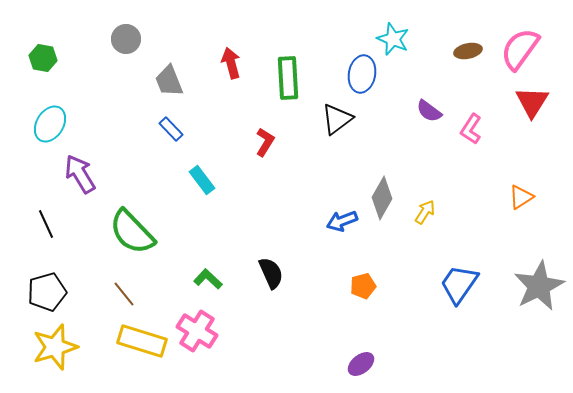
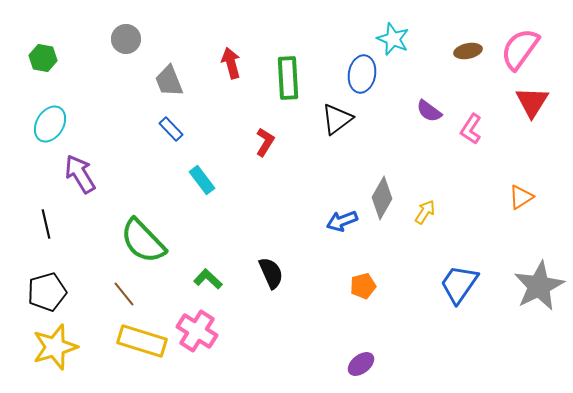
black line: rotated 12 degrees clockwise
green semicircle: moved 11 px right, 9 px down
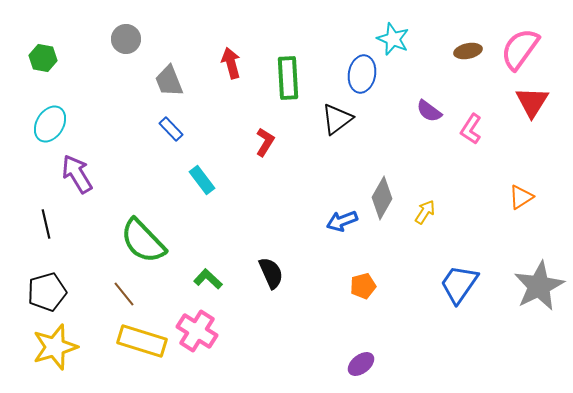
purple arrow: moved 3 px left
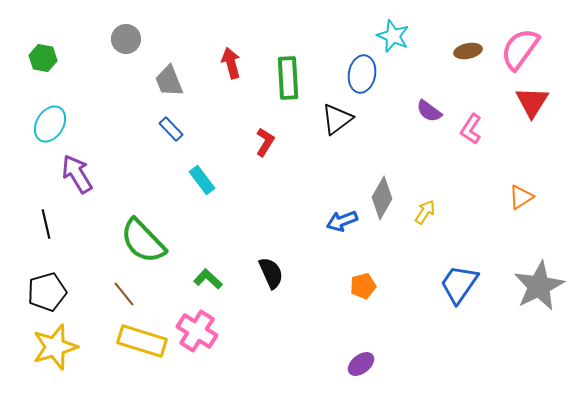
cyan star: moved 3 px up
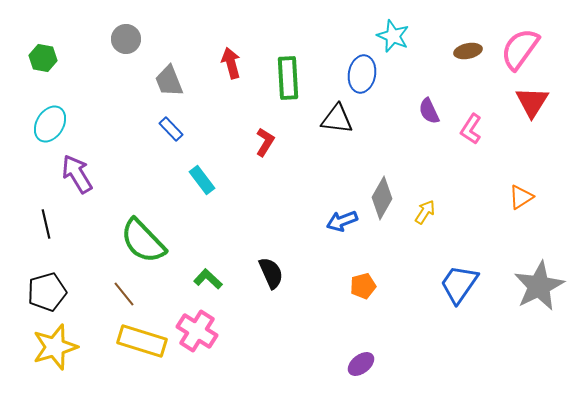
purple semicircle: rotated 28 degrees clockwise
black triangle: rotated 44 degrees clockwise
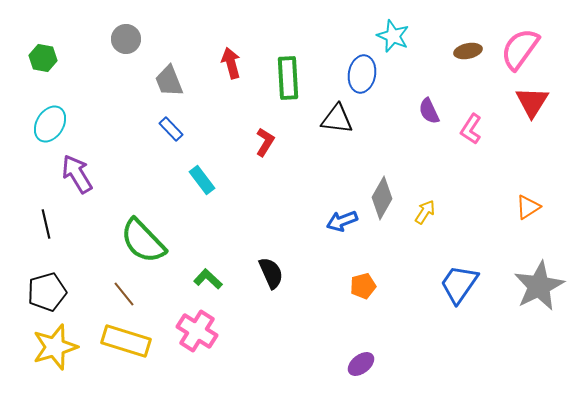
orange triangle: moved 7 px right, 10 px down
yellow rectangle: moved 16 px left
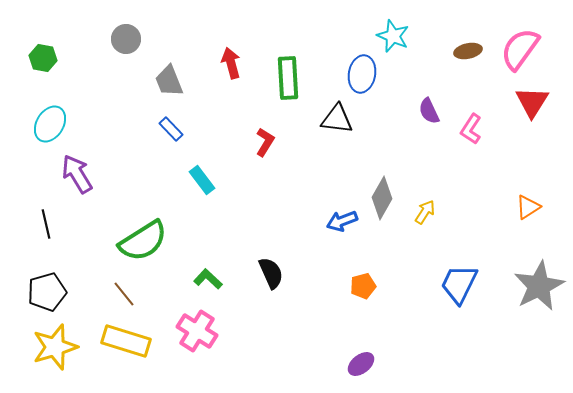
green semicircle: rotated 78 degrees counterclockwise
blue trapezoid: rotated 9 degrees counterclockwise
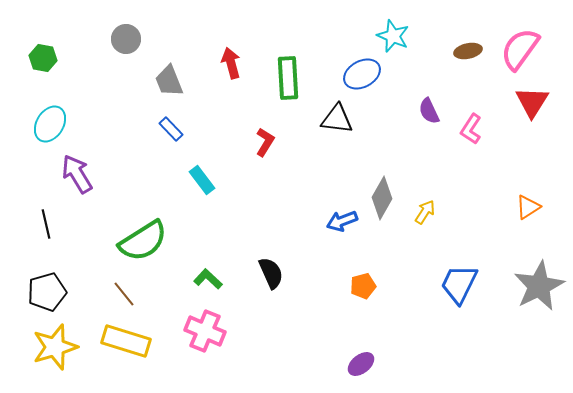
blue ellipse: rotated 51 degrees clockwise
pink cross: moved 8 px right; rotated 9 degrees counterclockwise
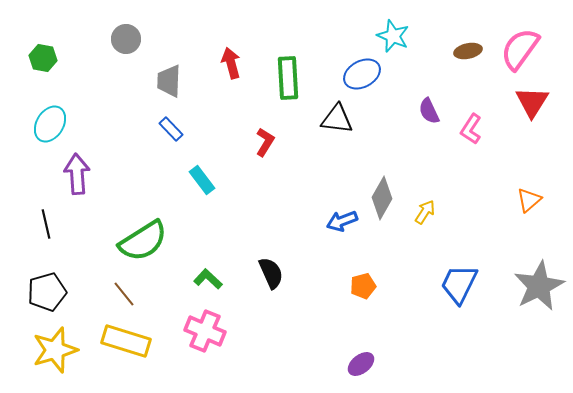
gray trapezoid: rotated 24 degrees clockwise
purple arrow: rotated 27 degrees clockwise
orange triangle: moved 1 px right, 7 px up; rotated 8 degrees counterclockwise
yellow star: moved 3 px down
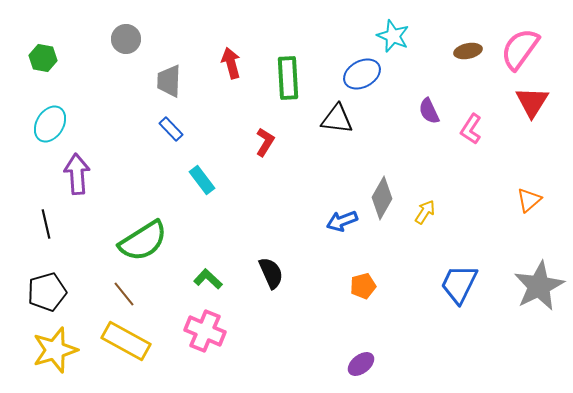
yellow rectangle: rotated 12 degrees clockwise
